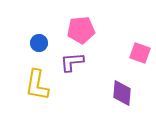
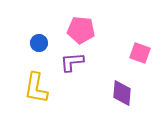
pink pentagon: rotated 12 degrees clockwise
yellow L-shape: moved 1 px left, 3 px down
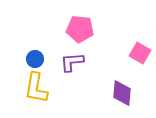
pink pentagon: moved 1 px left, 1 px up
blue circle: moved 4 px left, 16 px down
pink square: rotated 10 degrees clockwise
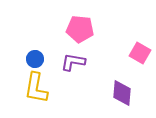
purple L-shape: moved 1 px right; rotated 15 degrees clockwise
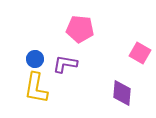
purple L-shape: moved 8 px left, 2 px down
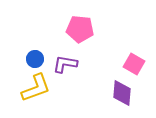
pink square: moved 6 px left, 11 px down
yellow L-shape: rotated 120 degrees counterclockwise
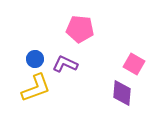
purple L-shape: rotated 15 degrees clockwise
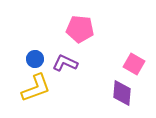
purple L-shape: moved 1 px up
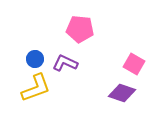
purple diamond: rotated 76 degrees counterclockwise
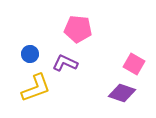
pink pentagon: moved 2 px left
blue circle: moved 5 px left, 5 px up
